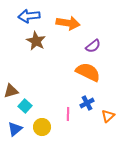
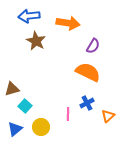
purple semicircle: rotated 21 degrees counterclockwise
brown triangle: moved 1 px right, 2 px up
yellow circle: moved 1 px left
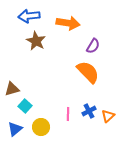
orange semicircle: rotated 20 degrees clockwise
blue cross: moved 2 px right, 8 px down
